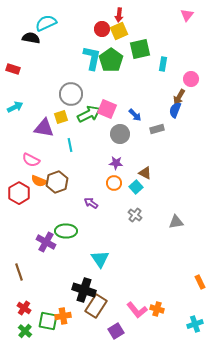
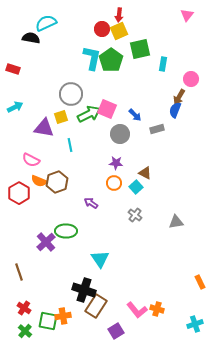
purple cross at (46, 242): rotated 18 degrees clockwise
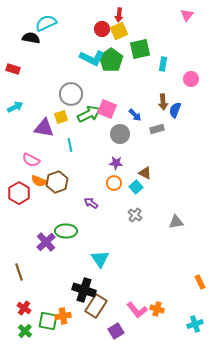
cyan L-shape at (92, 58): rotated 105 degrees clockwise
brown arrow at (179, 97): moved 16 px left, 5 px down; rotated 35 degrees counterclockwise
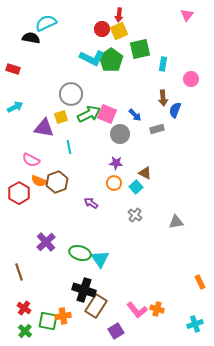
brown arrow at (163, 102): moved 4 px up
pink square at (107, 109): moved 5 px down
cyan line at (70, 145): moved 1 px left, 2 px down
green ellipse at (66, 231): moved 14 px right, 22 px down; rotated 15 degrees clockwise
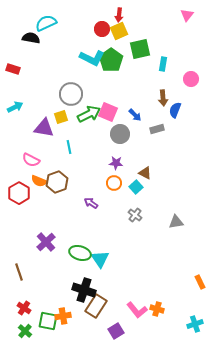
pink square at (107, 114): moved 1 px right, 2 px up
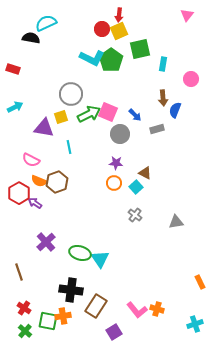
purple arrow at (91, 203): moved 56 px left
black cross at (84, 290): moved 13 px left; rotated 10 degrees counterclockwise
purple square at (116, 331): moved 2 px left, 1 px down
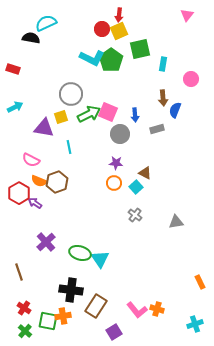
blue arrow at (135, 115): rotated 40 degrees clockwise
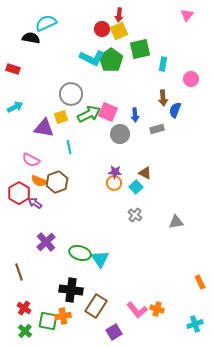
purple star at (116, 163): moved 1 px left, 9 px down
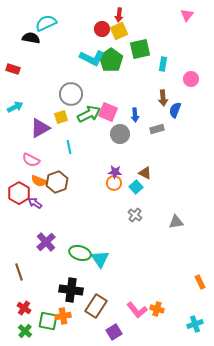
purple triangle at (44, 128): moved 4 px left; rotated 40 degrees counterclockwise
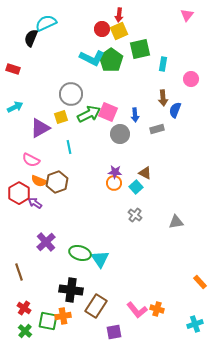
black semicircle at (31, 38): rotated 78 degrees counterclockwise
orange rectangle at (200, 282): rotated 16 degrees counterclockwise
purple square at (114, 332): rotated 21 degrees clockwise
